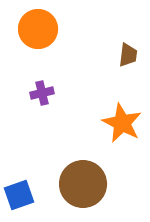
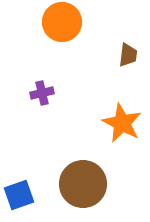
orange circle: moved 24 px right, 7 px up
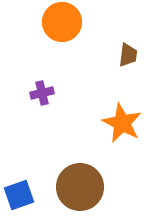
brown circle: moved 3 px left, 3 px down
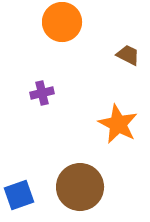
brown trapezoid: rotated 70 degrees counterclockwise
orange star: moved 4 px left, 1 px down
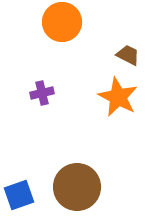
orange star: moved 27 px up
brown circle: moved 3 px left
